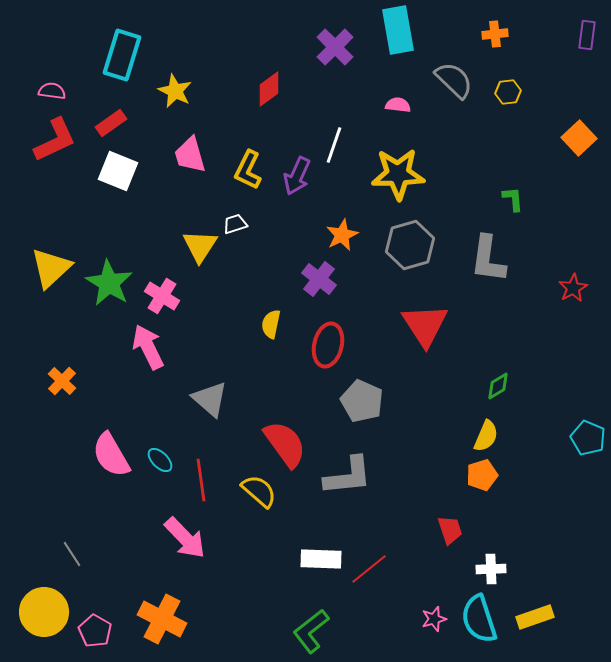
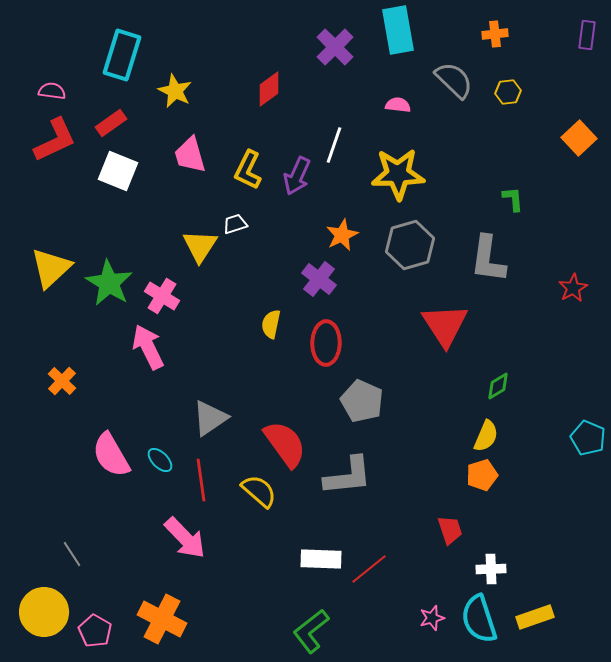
red triangle at (425, 325): moved 20 px right
red ellipse at (328, 345): moved 2 px left, 2 px up; rotated 12 degrees counterclockwise
gray triangle at (210, 399): moved 19 px down; rotated 45 degrees clockwise
pink star at (434, 619): moved 2 px left, 1 px up
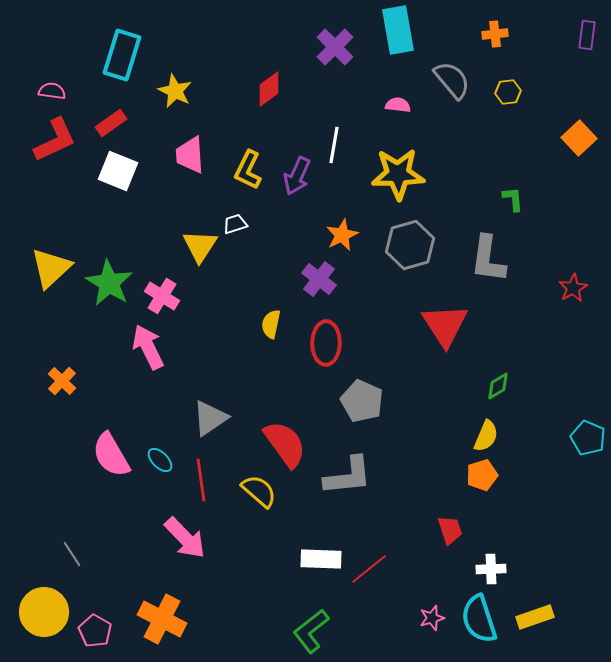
gray semicircle at (454, 80): moved 2 px left; rotated 6 degrees clockwise
white line at (334, 145): rotated 9 degrees counterclockwise
pink trapezoid at (190, 155): rotated 12 degrees clockwise
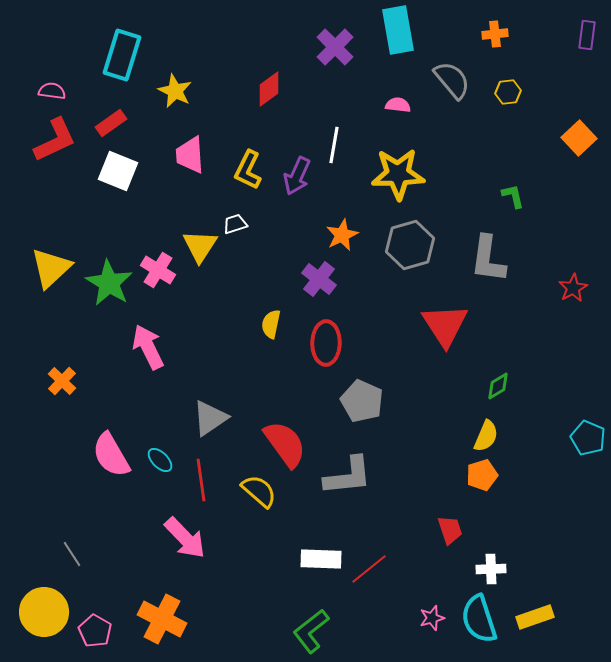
green L-shape at (513, 199): moved 3 px up; rotated 8 degrees counterclockwise
pink cross at (162, 296): moved 4 px left, 26 px up
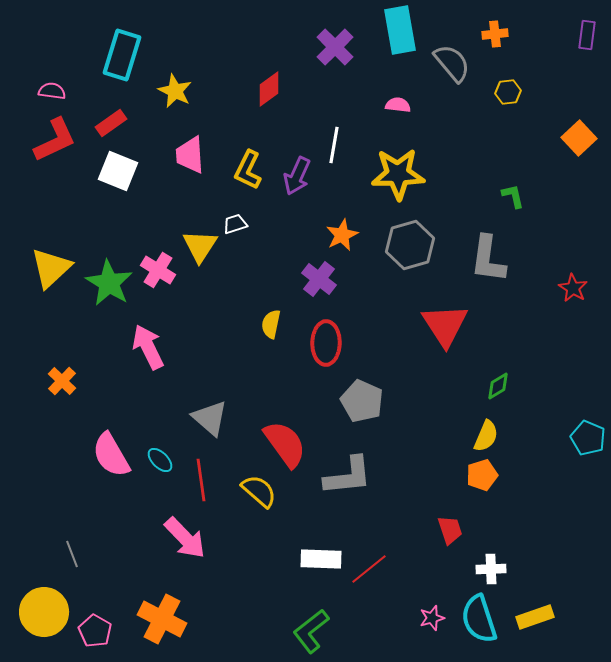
cyan rectangle at (398, 30): moved 2 px right
gray semicircle at (452, 80): moved 17 px up
red star at (573, 288): rotated 12 degrees counterclockwise
gray triangle at (210, 418): rotated 45 degrees counterclockwise
gray line at (72, 554): rotated 12 degrees clockwise
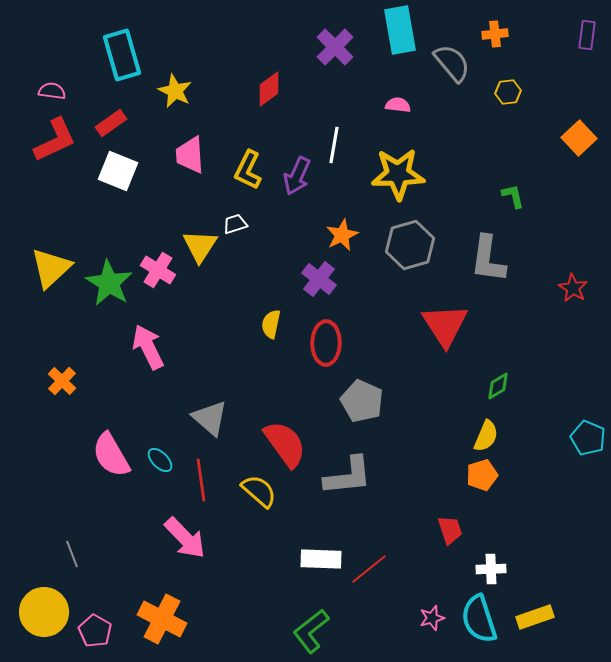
cyan rectangle at (122, 55): rotated 33 degrees counterclockwise
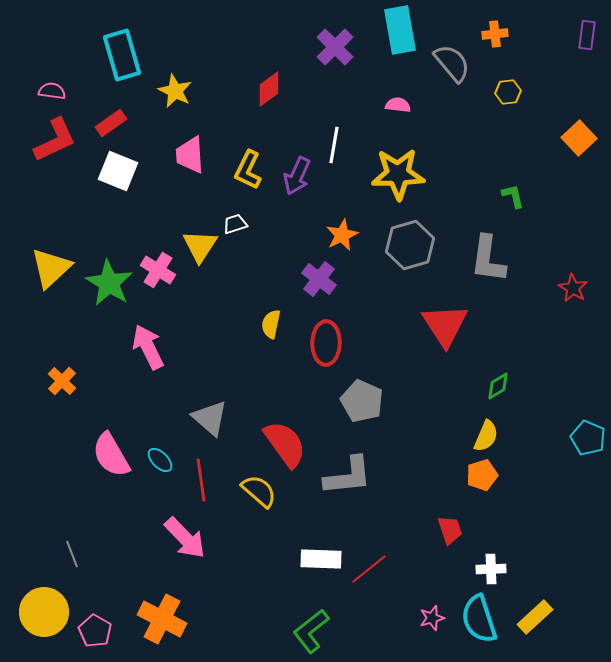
yellow rectangle at (535, 617): rotated 24 degrees counterclockwise
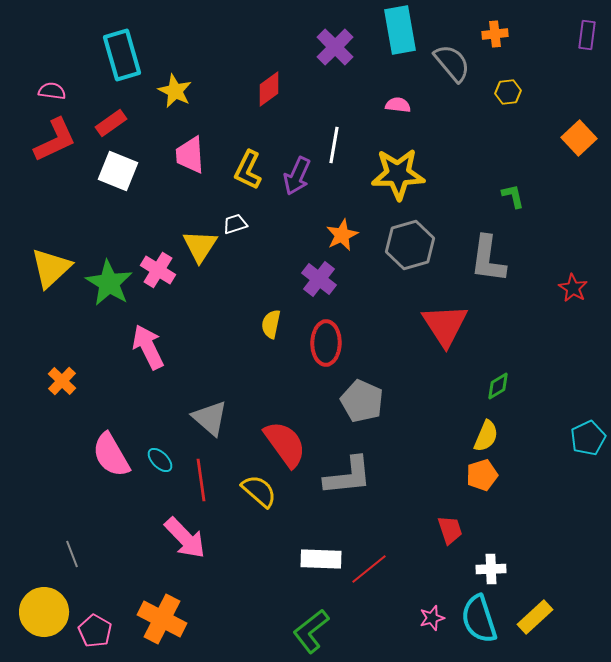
cyan pentagon at (588, 438): rotated 24 degrees clockwise
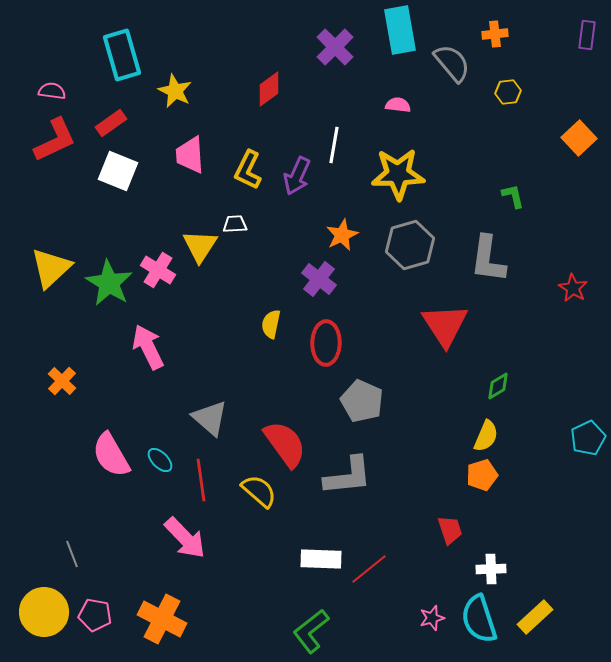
white trapezoid at (235, 224): rotated 15 degrees clockwise
pink pentagon at (95, 631): moved 16 px up; rotated 20 degrees counterclockwise
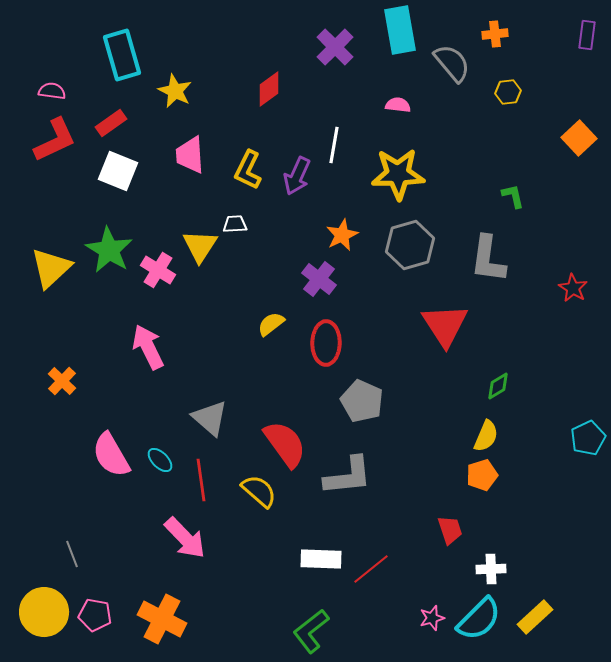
green star at (109, 283): moved 33 px up
yellow semicircle at (271, 324): rotated 40 degrees clockwise
red line at (369, 569): moved 2 px right
cyan semicircle at (479, 619): rotated 117 degrees counterclockwise
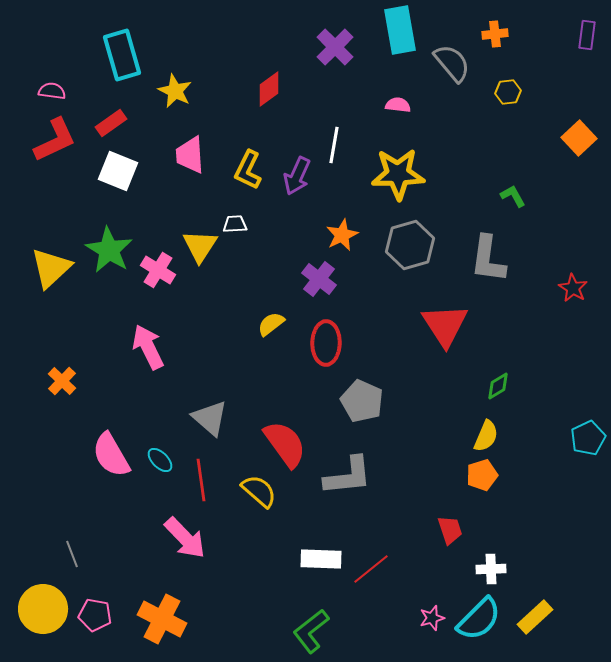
green L-shape at (513, 196): rotated 16 degrees counterclockwise
yellow circle at (44, 612): moved 1 px left, 3 px up
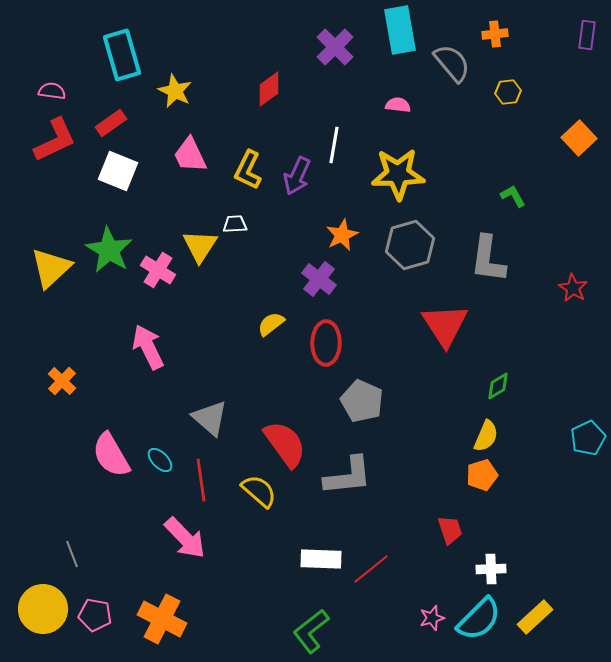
pink trapezoid at (190, 155): rotated 21 degrees counterclockwise
